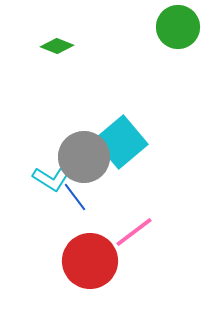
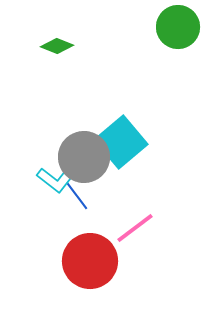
cyan L-shape: moved 4 px right, 1 px down; rotated 6 degrees clockwise
blue line: moved 2 px right, 1 px up
pink line: moved 1 px right, 4 px up
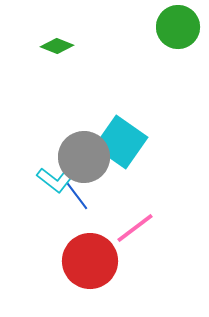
cyan square: rotated 15 degrees counterclockwise
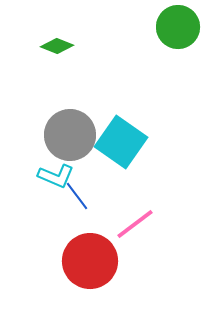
gray circle: moved 14 px left, 22 px up
cyan L-shape: moved 1 px right, 4 px up; rotated 15 degrees counterclockwise
pink line: moved 4 px up
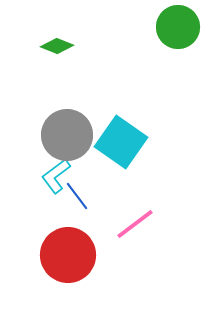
gray circle: moved 3 px left
cyan L-shape: rotated 120 degrees clockwise
red circle: moved 22 px left, 6 px up
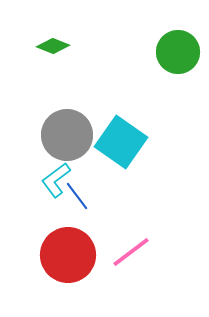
green circle: moved 25 px down
green diamond: moved 4 px left
cyan L-shape: moved 4 px down
pink line: moved 4 px left, 28 px down
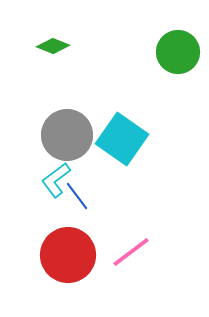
cyan square: moved 1 px right, 3 px up
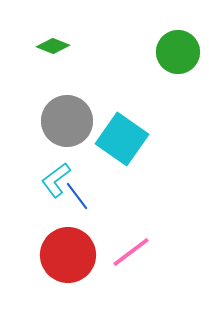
gray circle: moved 14 px up
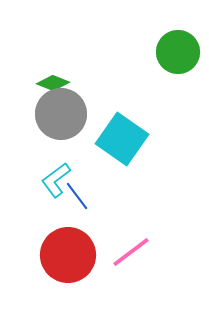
green diamond: moved 37 px down
gray circle: moved 6 px left, 7 px up
